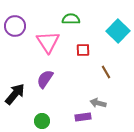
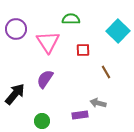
purple circle: moved 1 px right, 3 px down
purple rectangle: moved 3 px left, 2 px up
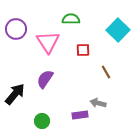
cyan square: moved 1 px up
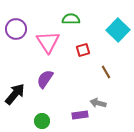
red square: rotated 16 degrees counterclockwise
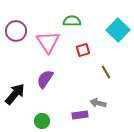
green semicircle: moved 1 px right, 2 px down
purple circle: moved 2 px down
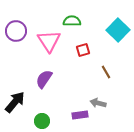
pink triangle: moved 1 px right, 1 px up
purple semicircle: moved 1 px left
black arrow: moved 8 px down
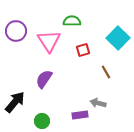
cyan square: moved 8 px down
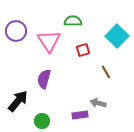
green semicircle: moved 1 px right
cyan square: moved 1 px left, 2 px up
purple semicircle: rotated 18 degrees counterclockwise
black arrow: moved 3 px right, 1 px up
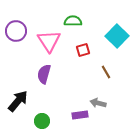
purple semicircle: moved 5 px up
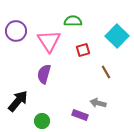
purple rectangle: rotated 28 degrees clockwise
